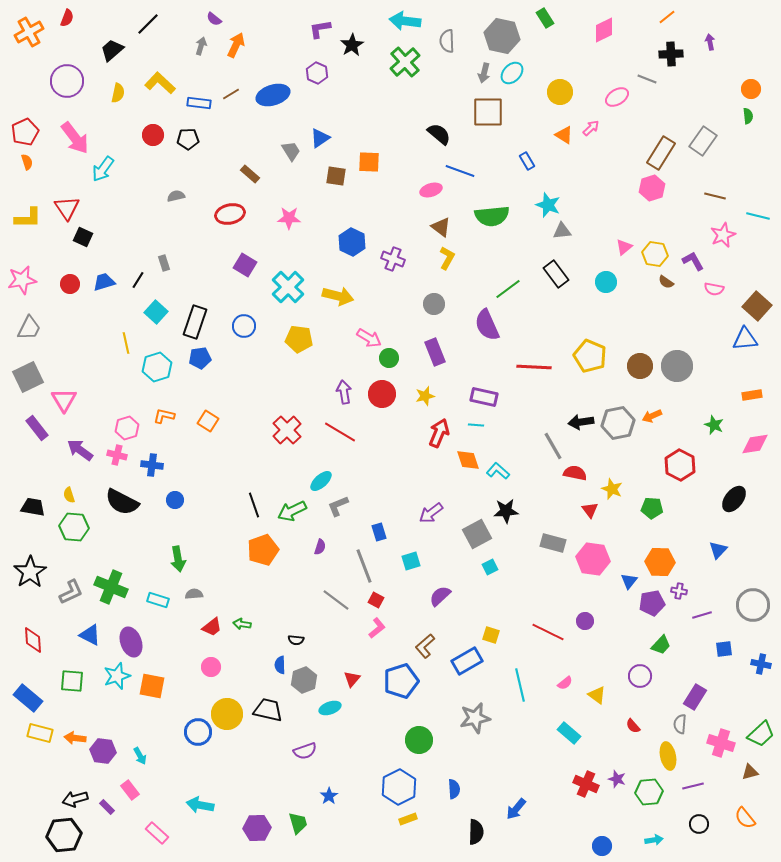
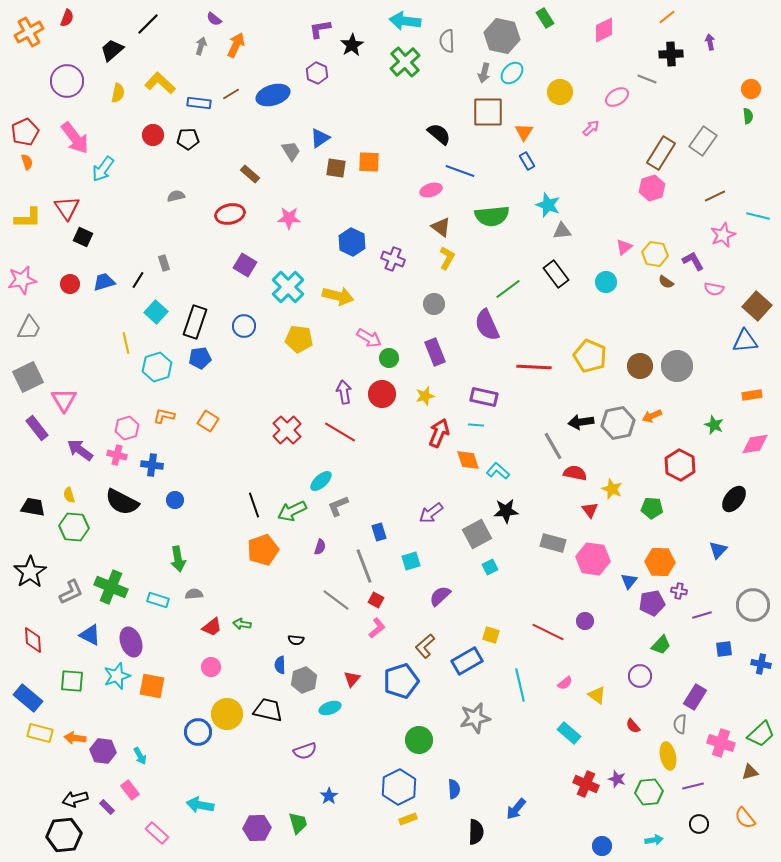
orange triangle at (564, 135): moved 40 px left, 3 px up; rotated 30 degrees clockwise
brown square at (336, 176): moved 8 px up
brown line at (715, 196): rotated 40 degrees counterclockwise
blue triangle at (745, 339): moved 2 px down
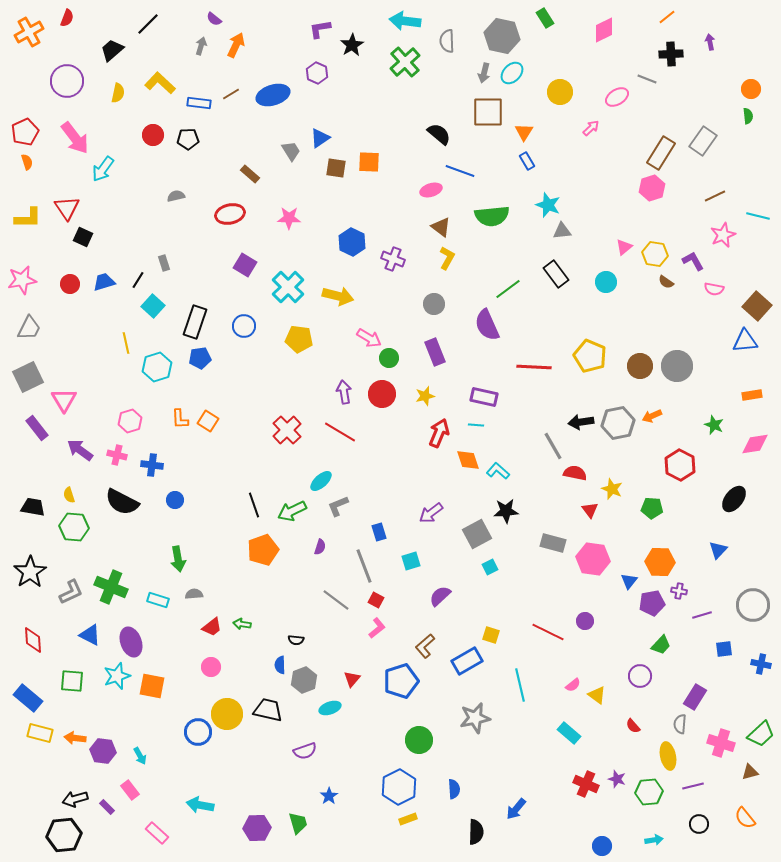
cyan square at (156, 312): moved 3 px left, 6 px up
orange L-shape at (164, 416): moved 16 px right, 3 px down; rotated 105 degrees counterclockwise
pink hexagon at (127, 428): moved 3 px right, 7 px up
pink semicircle at (565, 683): moved 8 px right, 2 px down
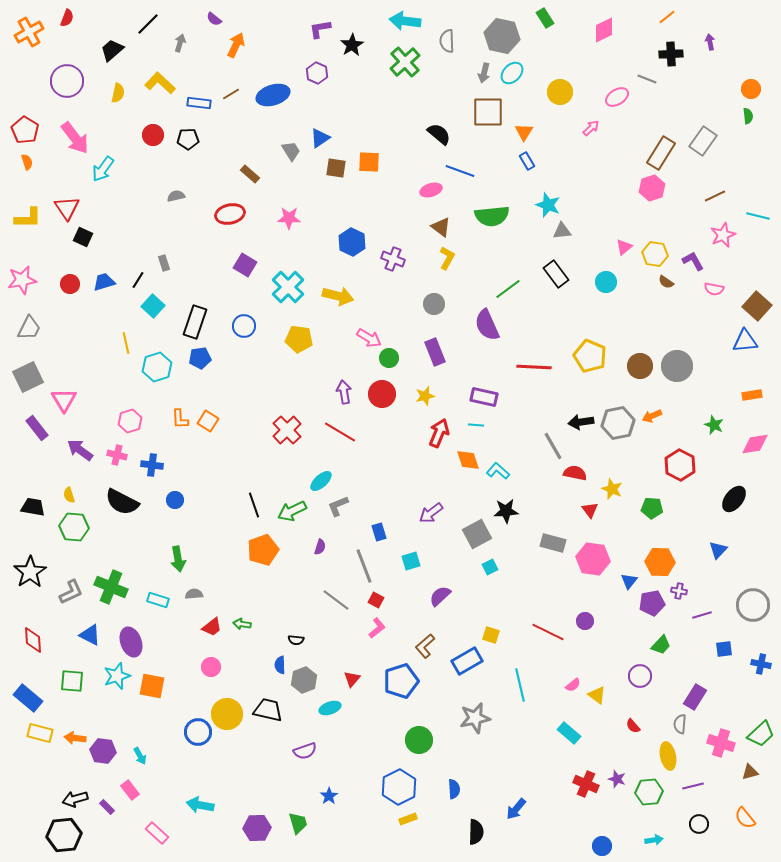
gray arrow at (201, 46): moved 21 px left, 3 px up
red pentagon at (25, 132): moved 2 px up; rotated 16 degrees counterclockwise
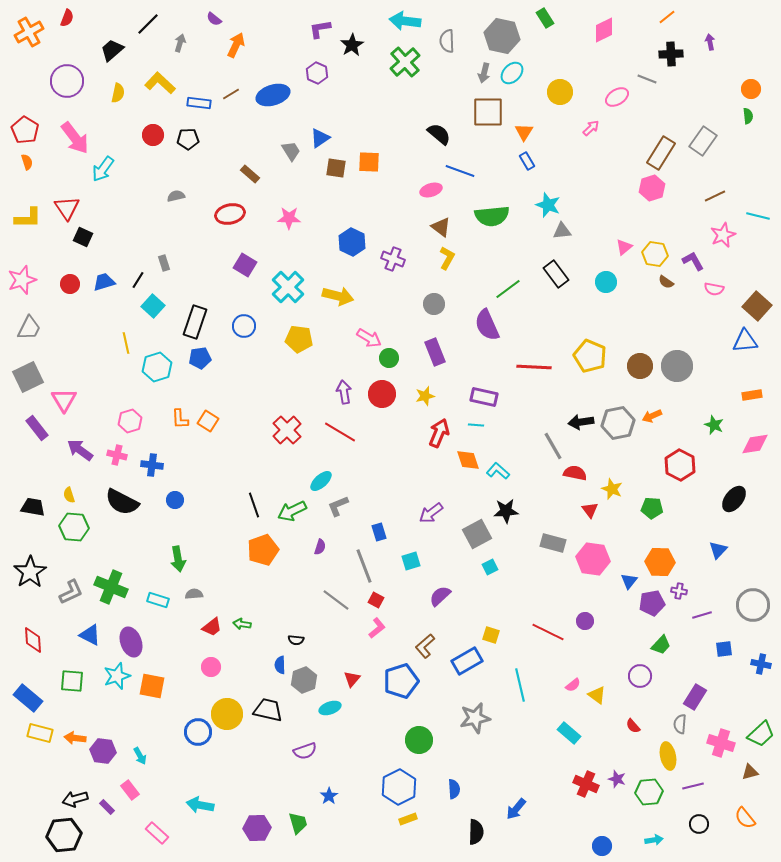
pink star at (22, 280): rotated 8 degrees counterclockwise
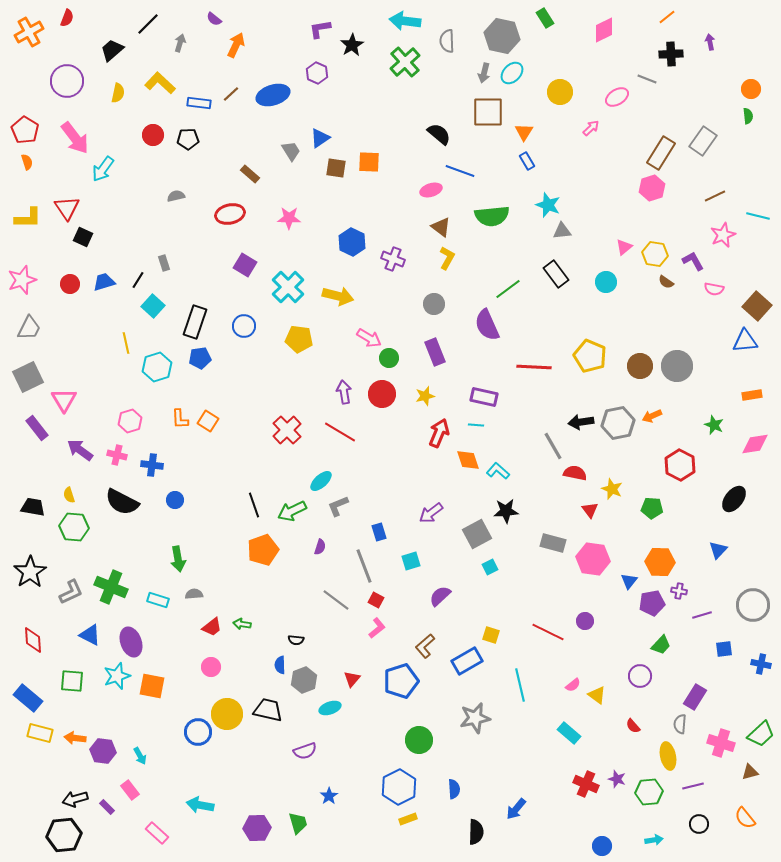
brown line at (231, 94): rotated 12 degrees counterclockwise
